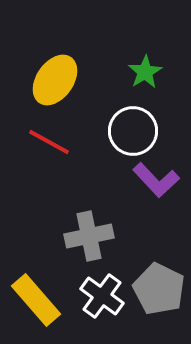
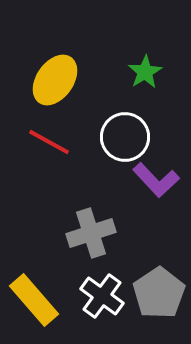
white circle: moved 8 px left, 6 px down
gray cross: moved 2 px right, 3 px up; rotated 6 degrees counterclockwise
gray pentagon: moved 4 px down; rotated 12 degrees clockwise
yellow rectangle: moved 2 px left
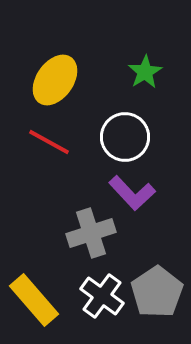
purple L-shape: moved 24 px left, 13 px down
gray pentagon: moved 2 px left, 1 px up
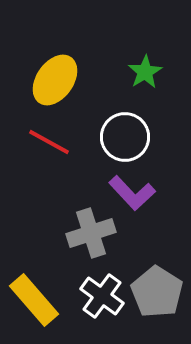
gray pentagon: rotated 6 degrees counterclockwise
